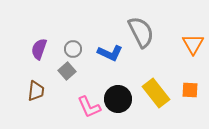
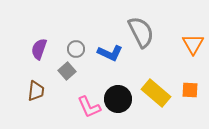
gray circle: moved 3 px right
yellow rectangle: rotated 12 degrees counterclockwise
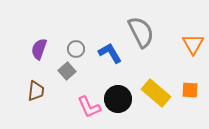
blue L-shape: rotated 145 degrees counterclockwise
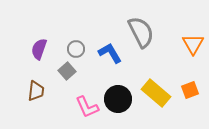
orange square: rotated 24 degrees counterclockwise
pink L-shape: moved 2 px left
